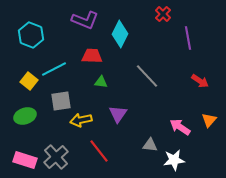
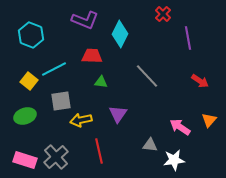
red line: rotated 25 degrees clockwise
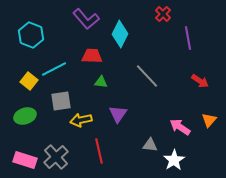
purple L-shape: moved 1 px right, 1 px up; rotated 28 degrees clockwise
white star: rotated 25 degrees counterclockwise
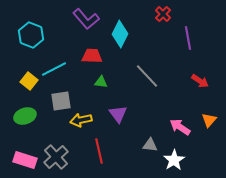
purple triangle: rotated 12 degrees counterclockwise
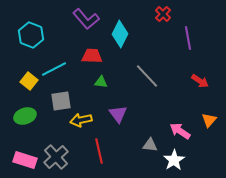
pink arrow: moved 4 px down
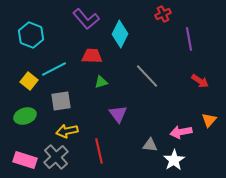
red cross: rotated 21 degrees clockwise
purple line: moved 1 px right, 1 px down
green triangle: rotated 24 degrees counterclockwise
yellow arrow: moved 14 px left, 11 px down
pink arrow: moved 1 px right, 1 px down; rotated 45 degrees counterclockwise
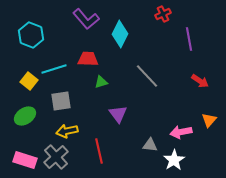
red trapezoid: moved 4 px left, 3 px down
cyan line: rotated 10 degrees clockwise
green ellipse: rotated 15 degrees counterclockwise
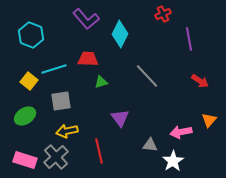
purple triangle: moved 2 px right, 4 px down
white star: moved 1 px left, 1 px down
